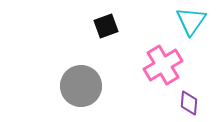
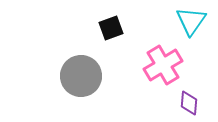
black square: moved 5 px right, 2 px down
gray circle: moved 10 px up
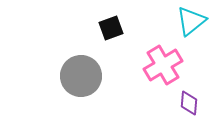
cyan triangle: rotated 16 degrees clockwise
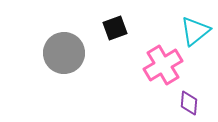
cyan triangle: moved 4 px right, 10 px down
black square: moved 4 px right
gray circle: moved 17 px left, 23 px up
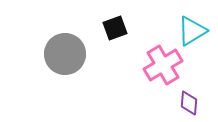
cyan triangle: moved 3 px left; rotated 8 degrees clockwise
gray circle: moved 1 px right, 1 px down
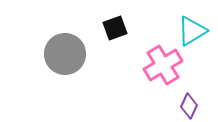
purple diamond: moved 3 px down; rotated 20 degrees clockwise
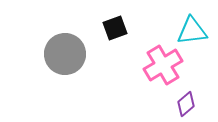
cyan triangle: rotated 24 degrees clockwise
purple diamond: moved 3 px left, 2 px up; rotated 25 degrees clockwise
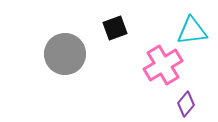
purple diamond: rotated 10 degrees counterclockwise
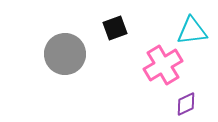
purple diamond: rotated 25 degrees clockwise
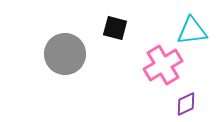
black square: rotated 35 degrees clockwise
